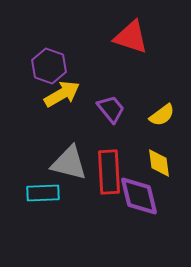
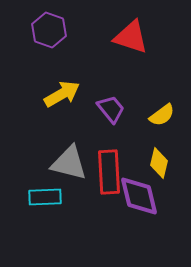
purple hexagon: moved 36 px up
yellow diamond: rotated 20 degrees clockwise
cyan rectangle: moved 2 px right, 4 px down
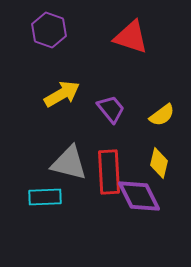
purple diamond: rotated 12 degrees counterclockwise
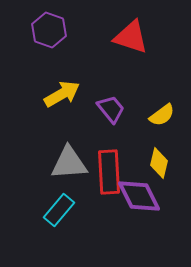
gray triangle: rotated 18 degrees counterclockwise
cyan rectangle: moved 14 px right, 13 px down; rotated 48 degrees counterclockwise
